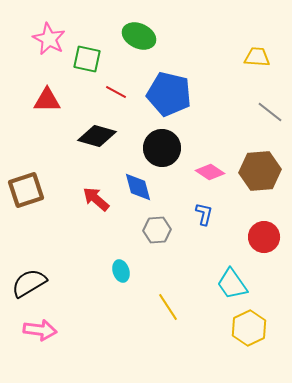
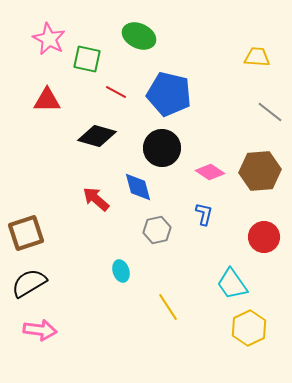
brown square: moved 43 px down
gray hexagon: rotated 8 degrees counterclockwise
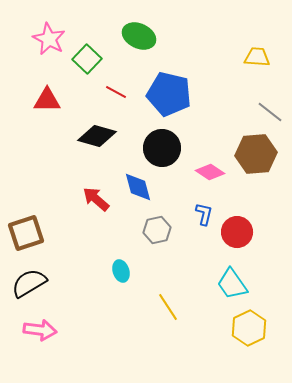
green square: rotated 32 degrees clockwise
brown hexagon: moved 4 px left, 17 px up
red circle: moved 27 px left, 5 px up
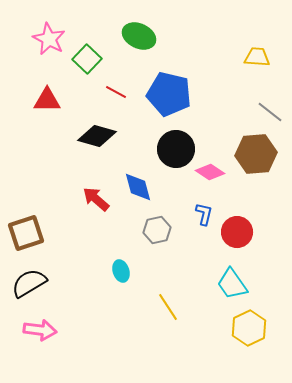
black circle: moved 14 px right, 1 px down
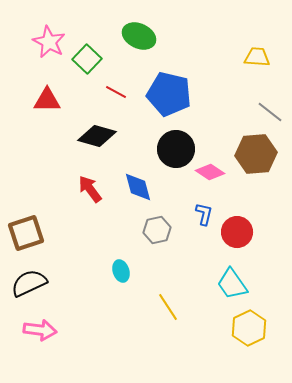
pink star: moved 3 px down
red arrow: moved 6 px left, 10 px up; rotated 12 degrees clockwise
black semicircle: rotated 6 degrees clockwise
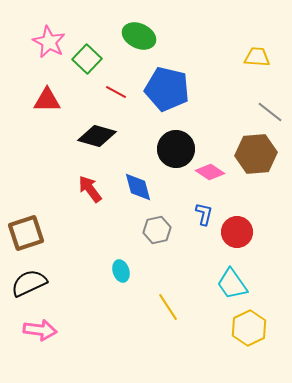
blue pentagon: moved 2 px left, 5 px up
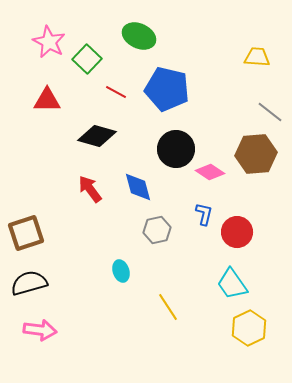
black semicircle: rotated 9 degrees clockwise
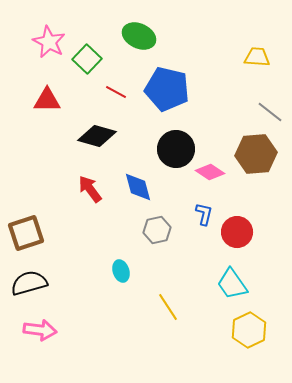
yellow hexagon: moved 2 px down
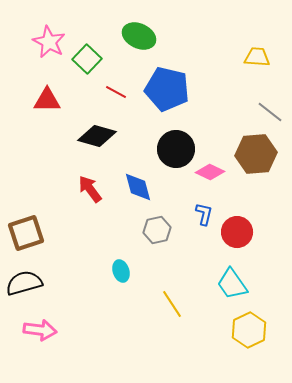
pink diamond: rotated 8 degrees counterclockwise
black semicircle: moved 5 px left
yellow line: moved 4 px right, 3 px up
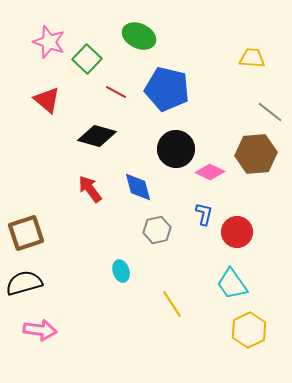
pink star: rotated 8 degrees counterclockwise
yellow trapezoid: moved 5 px left, 1 px down
red triangle: rotated 40 degrees clockwise
